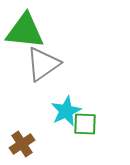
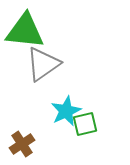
green square: rotated 15 degrees counterclockwise
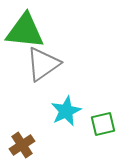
green square: moved 18 px right
brown cross: moved 1 px down
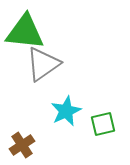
green triangle: moved 1 px down
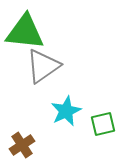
gray triangle: moved 2 px down
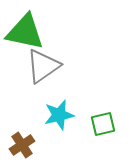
green triangle: rotated 6 degrees clockwise
cyan star: moved 7 px left, 4 px down; rotated 12 degrees clockwise
